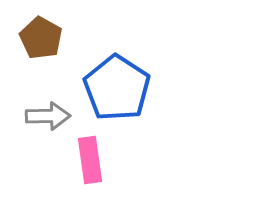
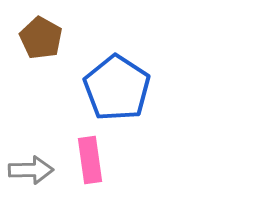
gray arrow: moved 17 px left, 54 px down
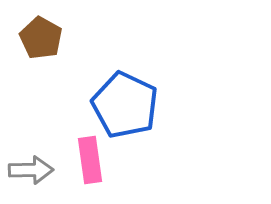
blue pentagon: moved 8 px right, 17 px down; rotated 8 degrees counterclockwise
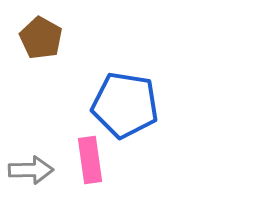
blue pentagon: rotated 16 degrees counterclockwise
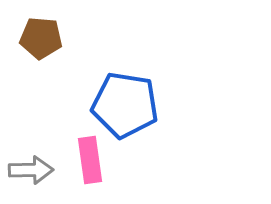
brown pentagon: rotated 24 degrees counterclockwise
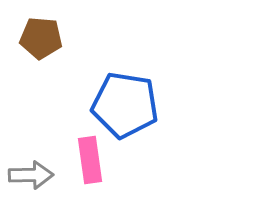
gray arrow: moved 5 px down
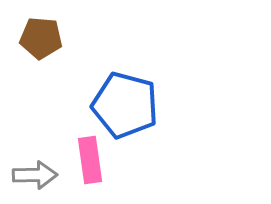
blue pentagon: rotated 6 degrees clockwise
gray arrow: moved 4 px right
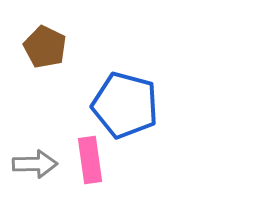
brown pentagon: moved 4 px right, 9 px down; rotated 21 degrees clockwise
gray arrow: moved 11 px up
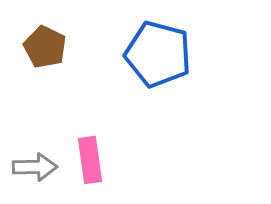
blue pentagon: moved 33 px right, 51 px up
gray arrow: moved 3 px down
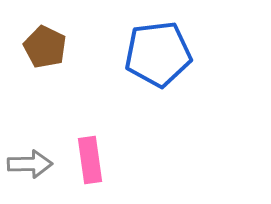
blue pentagon: rotated 22 degrees counterclockwise
gray arrow: moved 5 px left, 3 px up
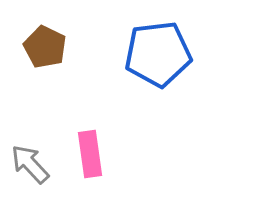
pink rectangle: moved 6 px up
gray arrow: rotated 132 degrees counterclockwise
